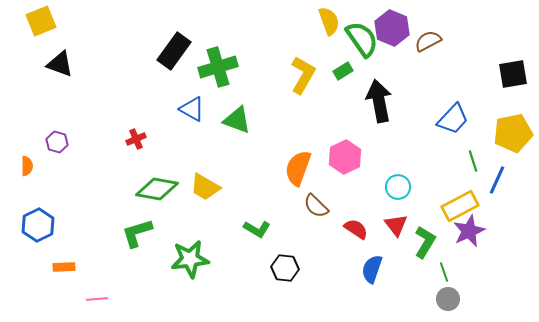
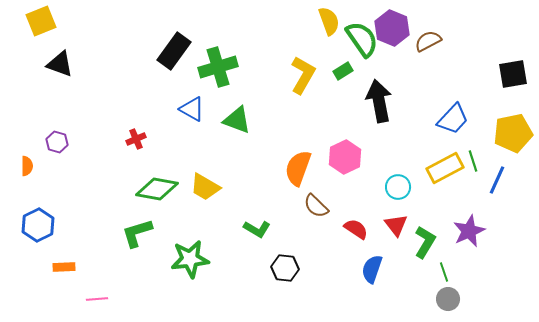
yellow rectangle at (460, 206): moved 15 px left, 38 px up
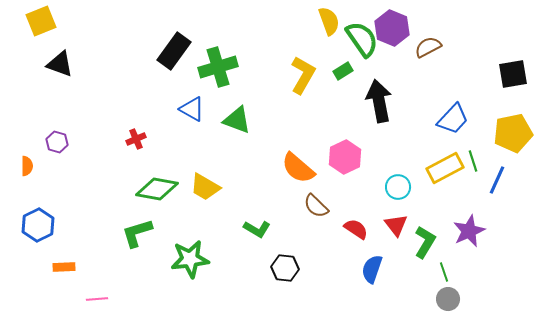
brown semicircle at (428, 41): moved 6 px down
orange semicircle at (298, 168): rotated 69 degrees counterclockwise
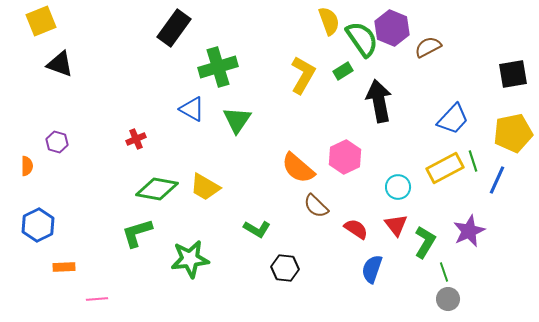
black rectangle at (174, 51): moved 23 px up
green triangle at (237, 120): rotated 44 degrees clockwise
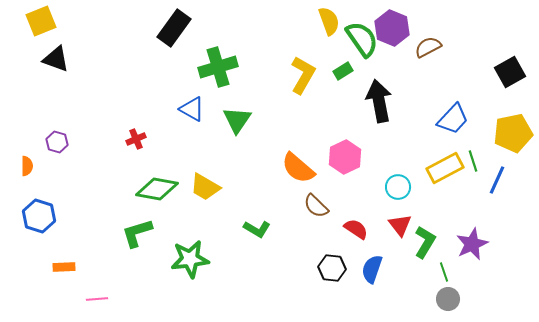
black triangle at (60, 64): moved 4 px left, 5 px up
black square at (513, 74): moved 3 px left, 2 px up; rotated 20 degrees counterclockwise
blue hexagon at (38, 225): moved 1 px right, 9 px up; rotated 16 degrees counterclockwise
red triangle at (396, 225): moved 4 px right
purple star at (469, 231): moved 3 px right, 13 px down
black hexagon at (285, 268): moved 47 px right
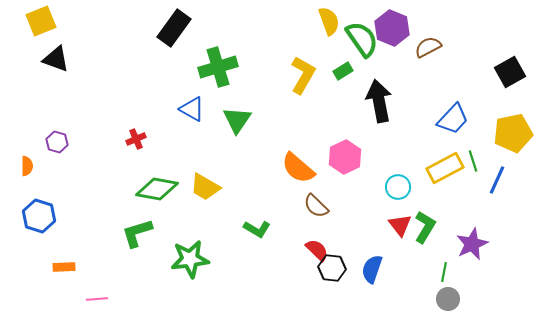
red semicircle at (356, 229): moved 39 px left, 21 px down; rotated 10 degrees clockwise
green L-shape at (425, 242): moved 15 px up
green line at (444, 272): rotated 30 degrees clockwise
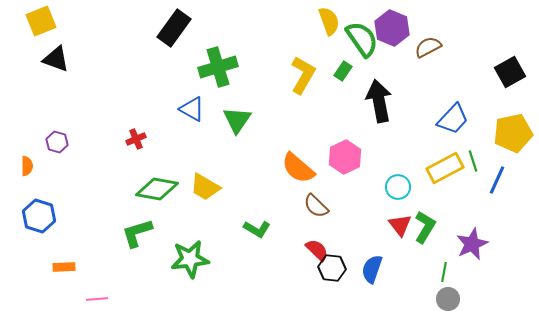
green rectangle at (343, 71): rotated 24 degrees counterclockwise
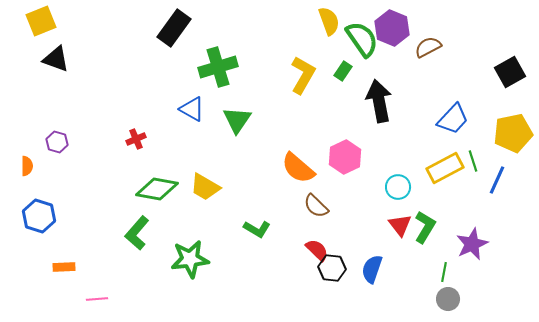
green L-shape at (137, 233): rotated 32 degrees counterclockwise
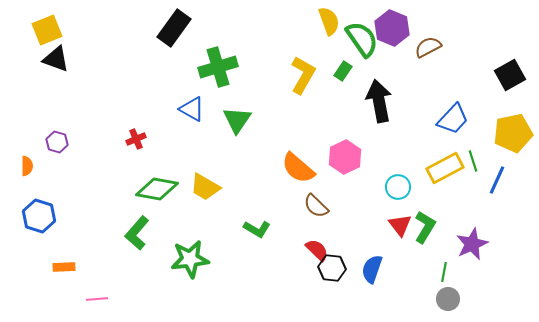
yellow square at (41, 21): moved 6 px right, 9 px down
black square at (510, 72): moved 3 px down
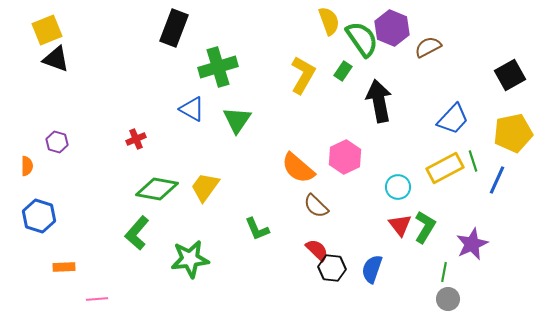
black rectangle at (174, 28): rotated 15 degrees counterclockwise
yellow trapezoid at (205, 187): rotated 96 degrees clockwise
green L-shape at (257, 229): rotated 36 degrees clockwise
